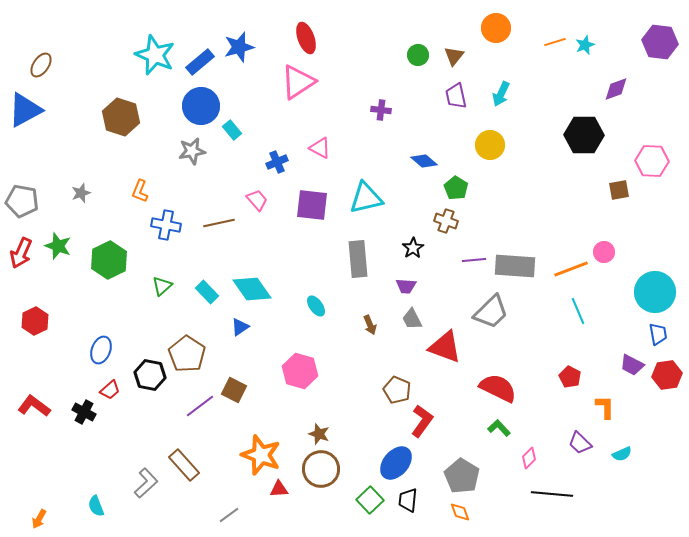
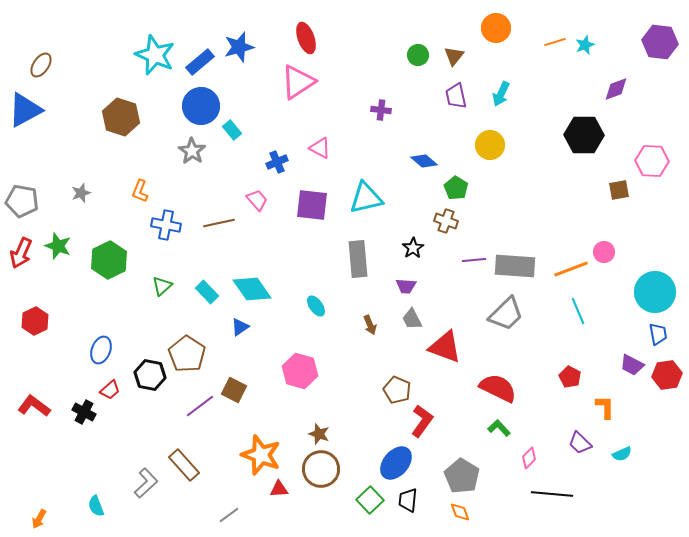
gray star at (192, 151): rotated 28 degrees counterclockwise
gray trapezoid at (491, 312): moved 15 px right, 2 px down
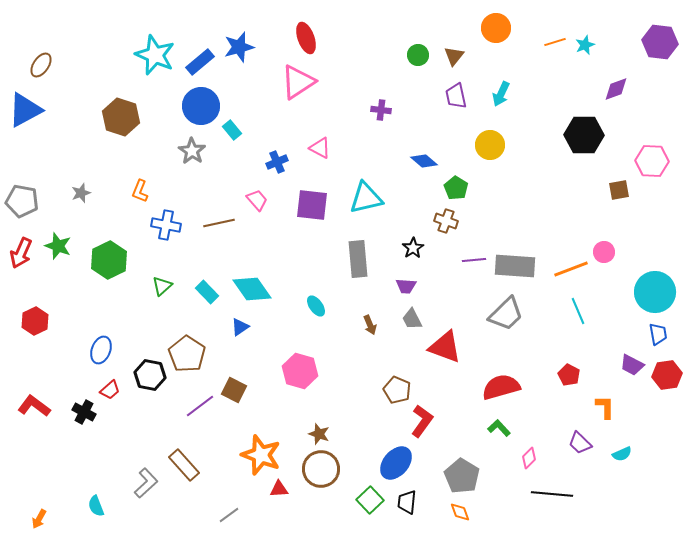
red pentagon at (570, 377): moved 1 px left, 2 px up
red semicircle at (498, 388): moved 3 px right, 1 px up; rotated 42 degrees counterclockwise
black trapezoid at (408, 500): moved 1 px left, 2 px down
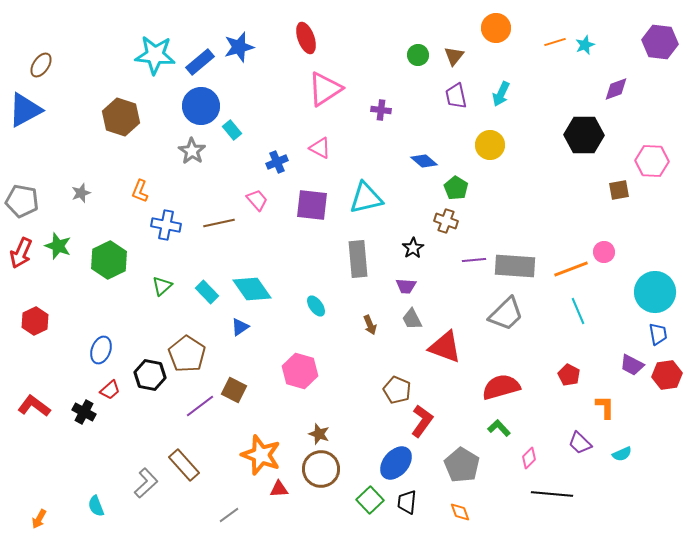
cyan star at (155, 55): rotated 18 degrees counterclockwise
pink triangle at (298, 82): moved 27 px right, 7 px down
gray pentagon at (462, 476): moved 11 px up
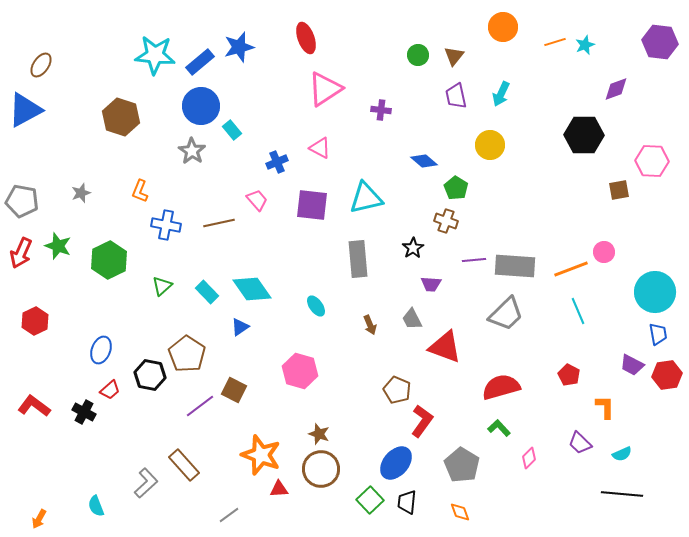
orange circle at (496, 28): moved 7 px right, 1 px up
purple trapezoid at (406, 286): moved 25 px right, 2 px up
black line at (552, 494): moved 70 px right
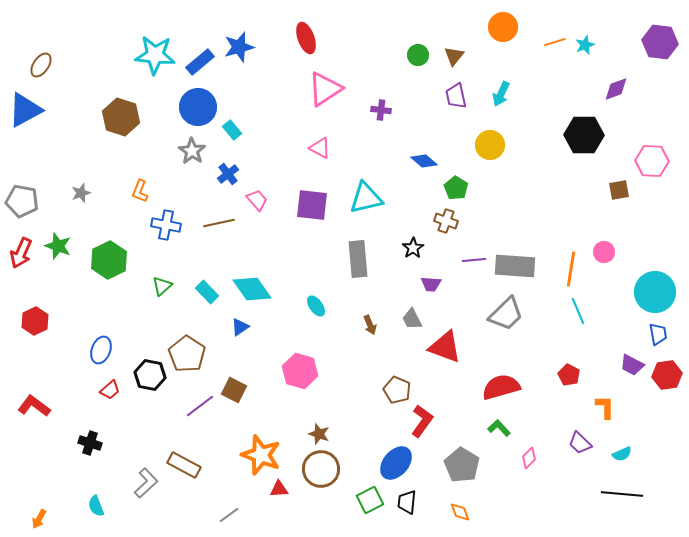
blue circle at (201, 106): moved 3 px left, 1 px down
blue cross at (277, 162): moved 49 px left, 12 px down; rotated 15 degrees counterclockwise
orange line at (571, 269): rotated 60 degrees counterclockwise
black cross at (84, 412): moved 6 px right, 31 px down; rotated 10 degrees counterclockwise
brown rectangle at (184, 465): rotated 20 degrees counterclockwise
green square at (370, 500): rotated 16 degrees clockwise
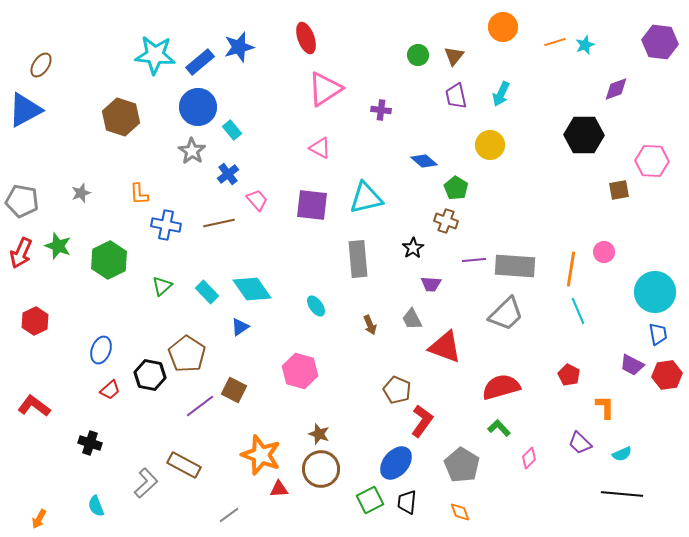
orange L-shape at (140, 191): moved 1 px left, 3 px down; rotated 25 degrees counterclockwise
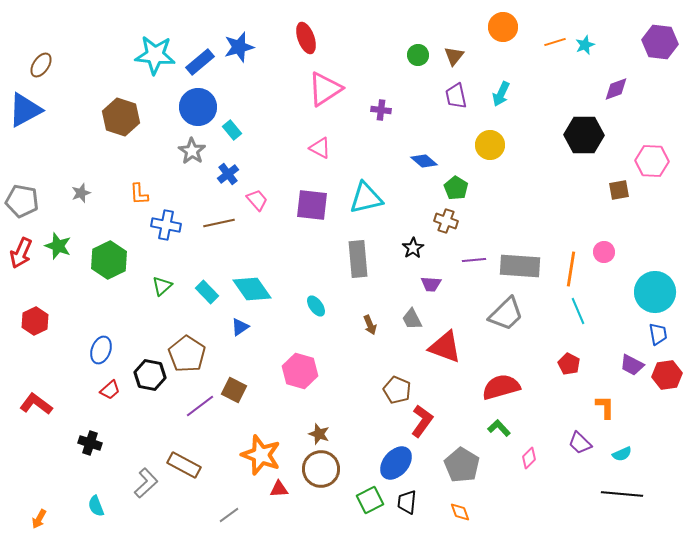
gray rectangle at (515, 266): moved 5 px right
red pentagon at (569, 375): moved 11 px up
red L-shape at (34, 406): moved 2 px right, 2 px up
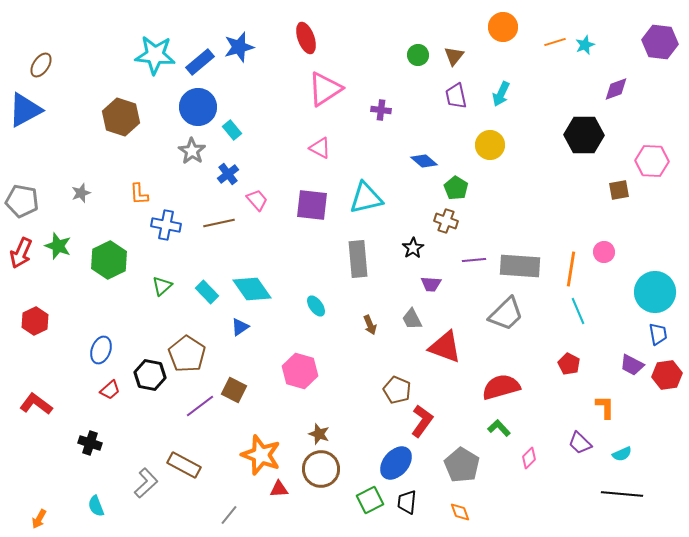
gray line at (229, 515): rotated 15 degrees counterclockwise
